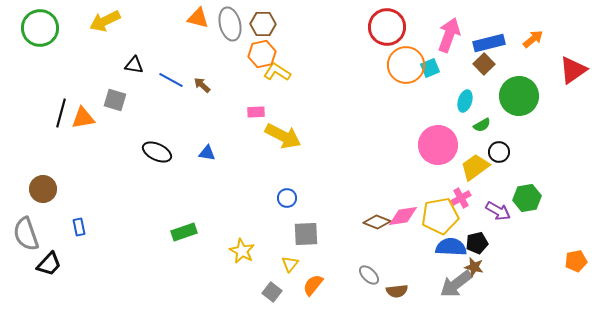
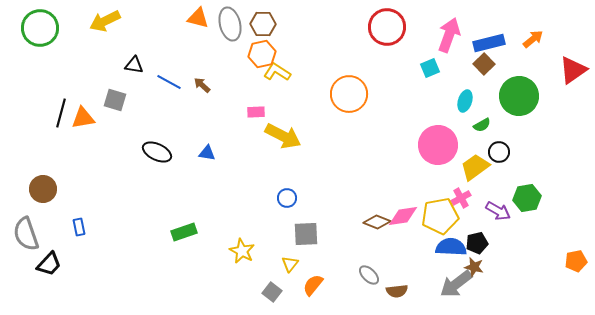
orange circle at (406, 65): moved 57 px left, 29 px down
blue line at (171, 80): moved 2 px left, 2 px down
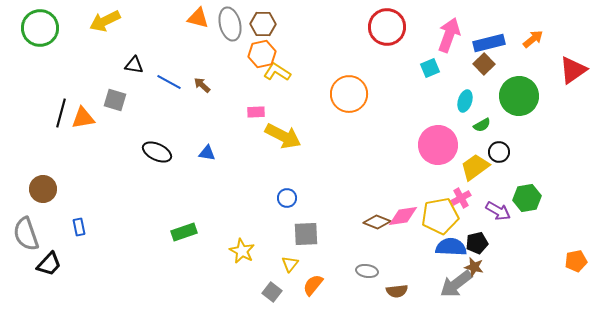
gray ellipse at (369, 275): moved 2 px left, 4 px up; rotated 35 degrees counterclockwise
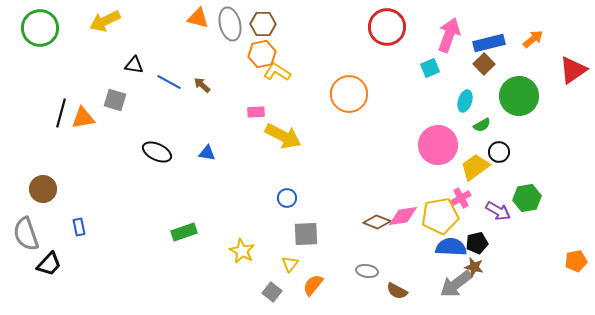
brown semicircle at (397, 291): rotated 35 degrees clockwise
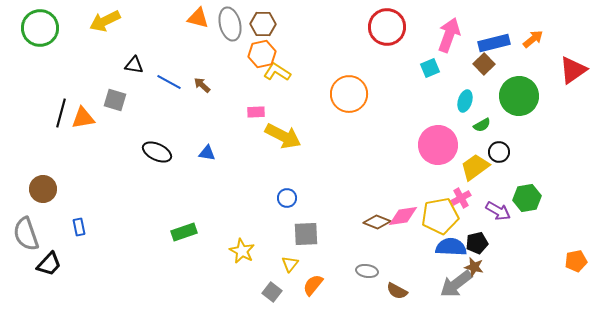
blue rectangle at (489, 43): moved 5 px right
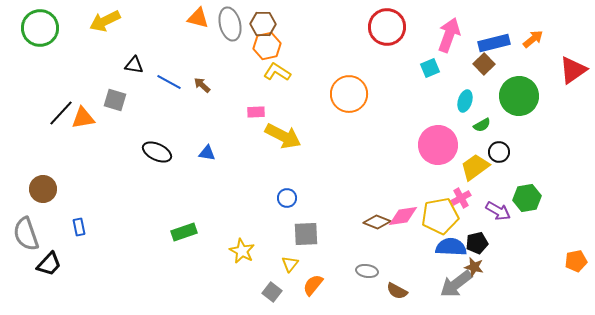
orange hexagon at (262, 54): moved 5 px right, 8 px up
black line at (61, 113): rotated 28 degrees clockwise
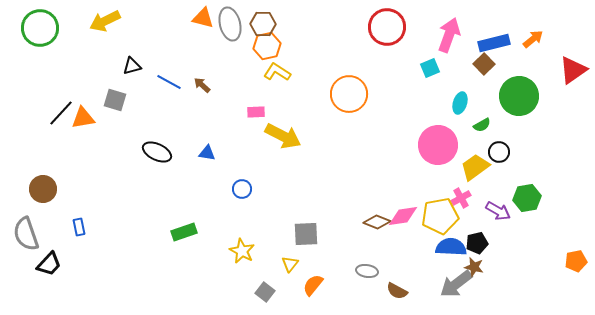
orange triangle at (198, 18): moved 5 px right
black triangle at (134, 65): moved 2 px left, 1 px down; rotated 24 degrees counterclockwise
cyan ellipse at (465, 101): moved 5 px left, 2 px down
blue circle at (287, 198): moved 45 px left, 9 px up
gray square at (272, 292): moved 7 px left
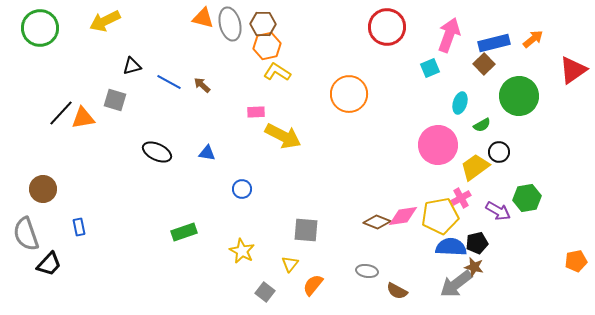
gray square at (306, 234): moved 4 px up; rotated 8 degrees clockwise
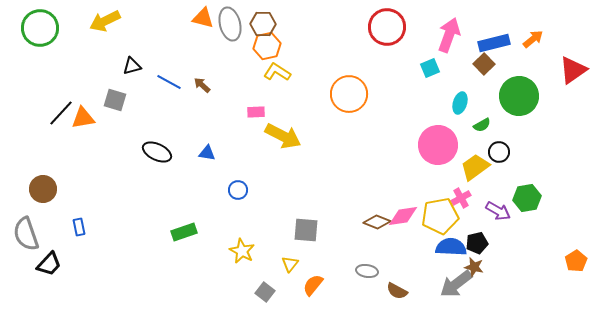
blue circle at (242, 189): moved 4 px left, 1 px down
orange pentagon at (576, 261): rotated 20 degrees counterclockwise
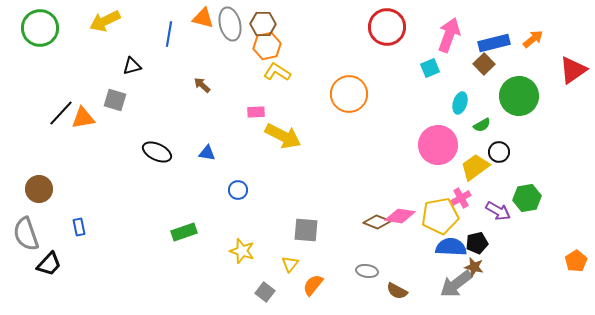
blue line at (169, 82): moved 48 px up; rotated 70 degrees clockwise
brown circle at (43, 189): moved 4 px left
pink diamond at (403, 216): moved 3 px left; rotated 16 degrees clockwise
yellow star at (242, 251): rotated 10 degrees counterclockwise
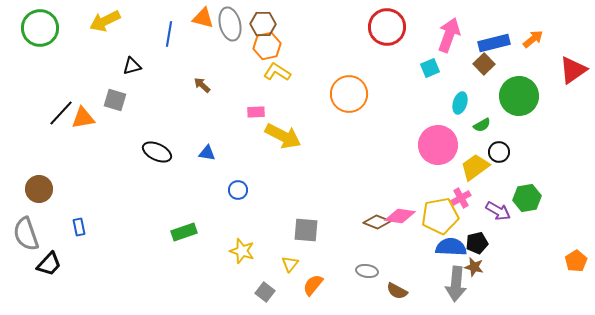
gray arrow at (456, 284): rotated 48 degrees counterclockwise
